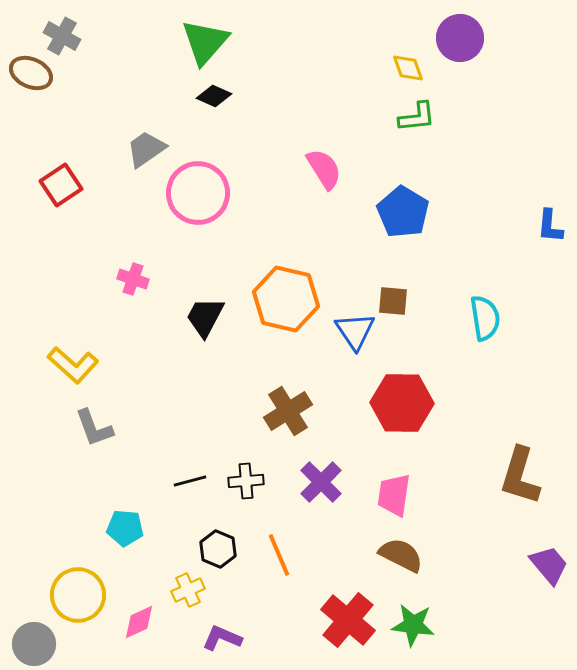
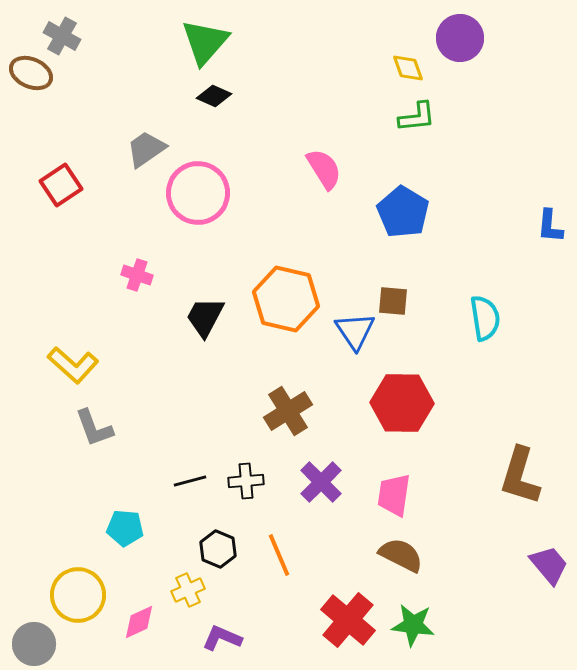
pink cross: moved 4 px right, 4 px up
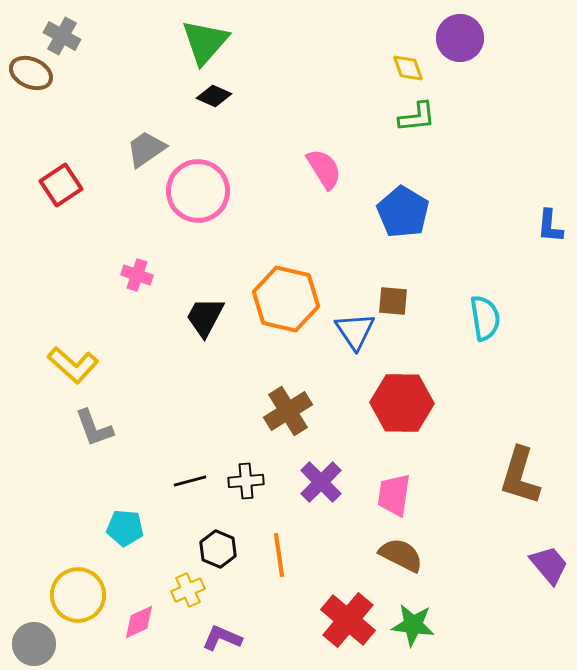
pink circle: moved 2 px up
orange line: rotated 15 degrees clockwise
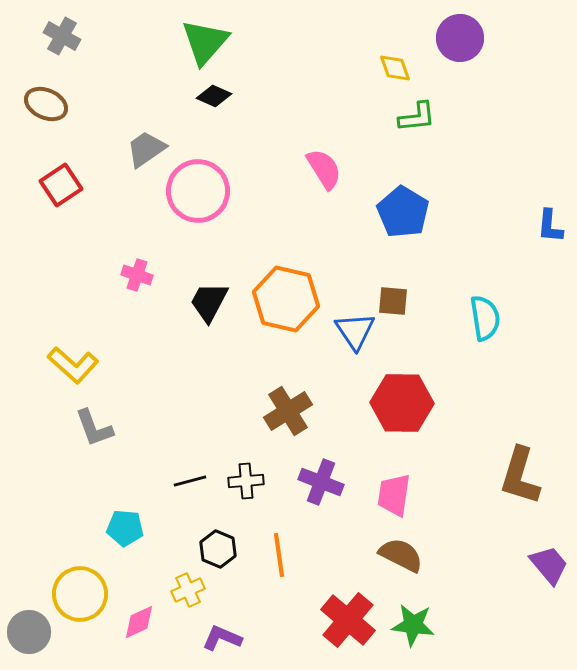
yellow diamond: moved 13 px left
brown ellipse: moved 15 px right, 31 px down
black trapezoid: moved 4 px right, 15 px up
purple cross: rotated 24 degrees counterclockwise
yellow circle: moved 2 px right, 1 px up
gray circle: moved 5 px left, 12 px up
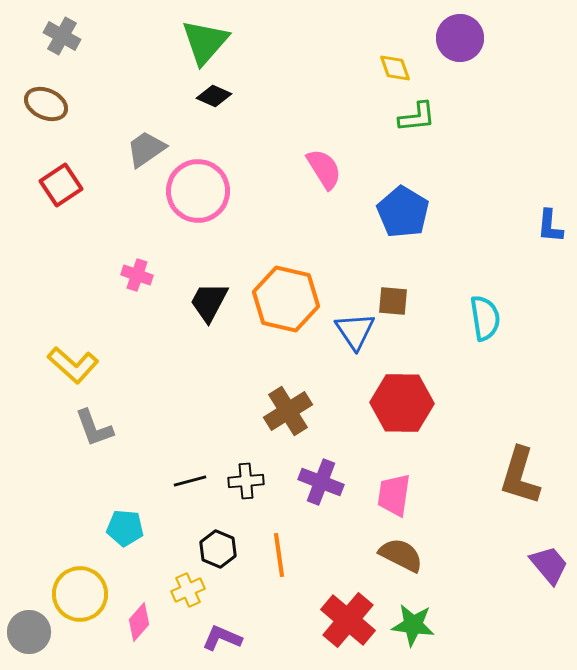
pink diamond: rotated 24 degrees counterclockwise
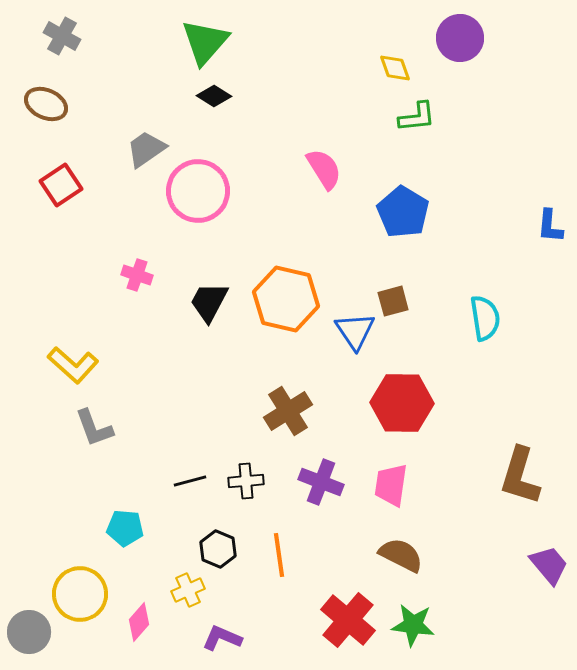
black diamond: rotated 8 degrees clockwise
brown square: rotated 20 degrees counterclockwise
pink trapezoid: moved 3 px left, 10 px up
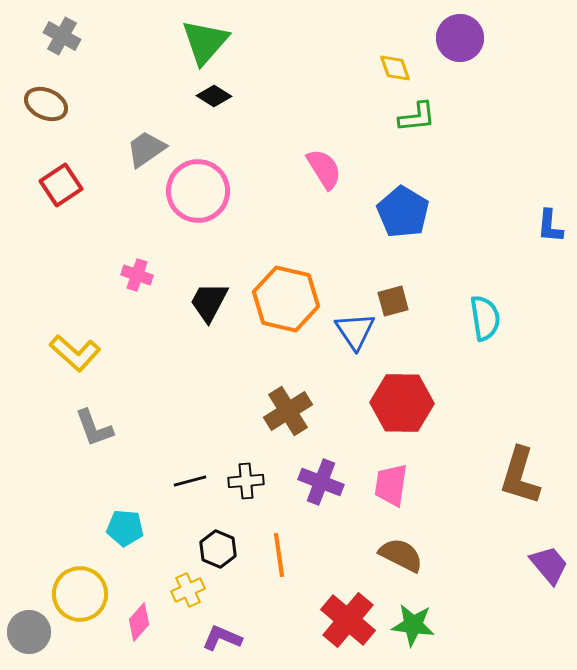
yellow L-shape: moved 2 px right, 12 px up
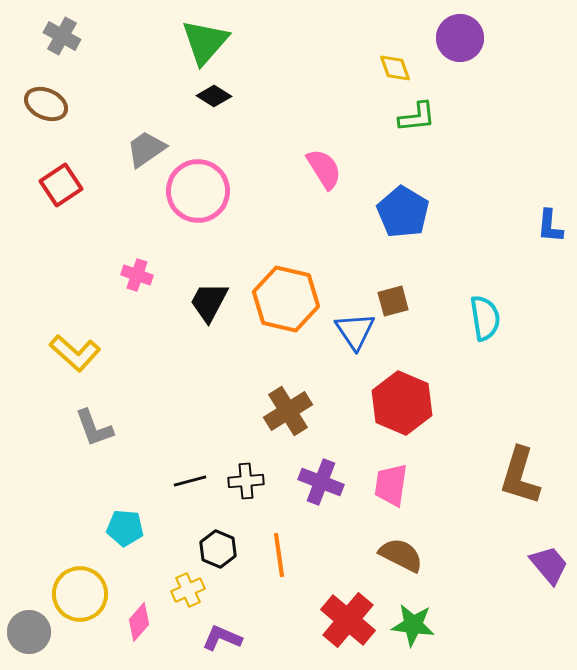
red hexagon: rotated 22 degrees clockwise
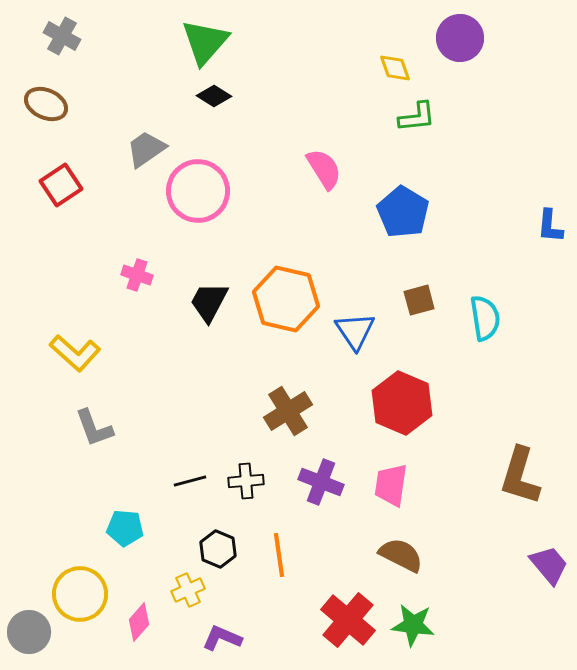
brown square: moved 26 px right, 1 px up
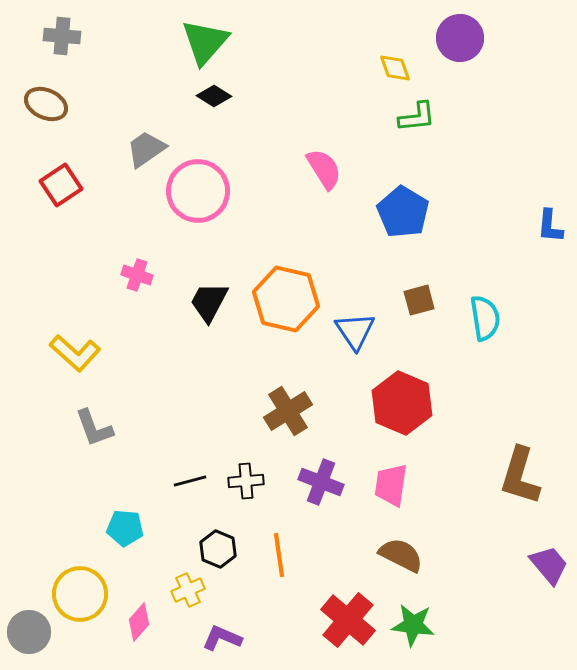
gray cross: rotated 24 degrees counterclockwise
